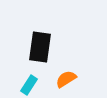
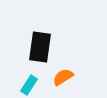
orange semicircle: moved 3 px left, 2 px up
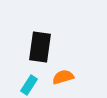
orange semicircle: rotated 15 degrees clockwise
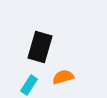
black rectangle: rotated 8 degrees clockwise
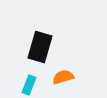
cyan rectangle: rotated 12 degrees counterclockwise
